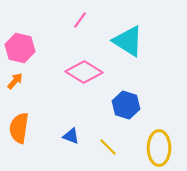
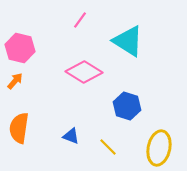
blue hexagon: moved 1 px right, 1 px down
yellow ellipse: rotated 12 degrees clockwise
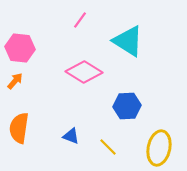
pink hexagon: rotated 8 degrees counterclockwise
blue hexagon: rotated 20 degrees counterclockwise
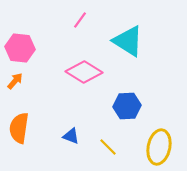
yellow ellipse: moved 1 px up
